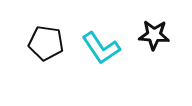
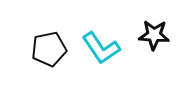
black pentagon: moved 3 px right, 6 px down; rotated 20 degrees counterclockwise
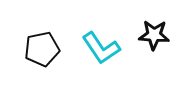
black pentagon: moved 7 px left
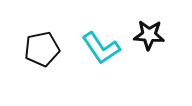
black star: moved 5 px left
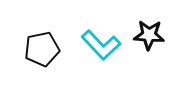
cyan L-shape: moved 3 px up; rotated 9 degrees counterclockwise
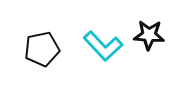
cyan L-shape: moved 2 px right, 1 px down
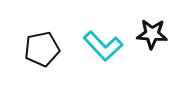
black star: moved 3 px right, 1 px up
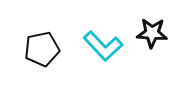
black star: moved 1 px up
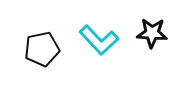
cyan L-shape: moved 4 px left, 6 px up
